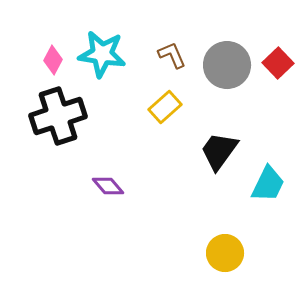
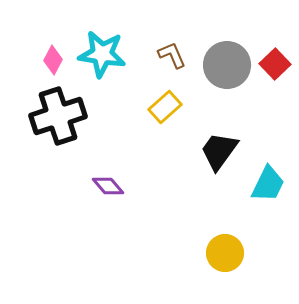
red square: moved 3 px left, 1 px down
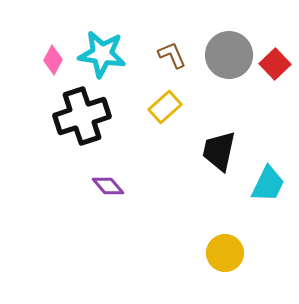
gray circle: moved 2 px right, 10 px up
black cross: moved 24 px right
black trapezoid: rotated 24 degrees counterclockwise
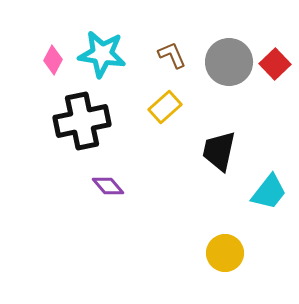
gray circle: moved 7 px down
black cross: moved 5 px down; rotated 6 degrees clockwise
cyan trapezoid: moved 1 px right, 8 px down; rotated 12 degrees clockwise
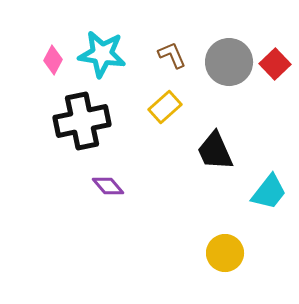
black trapezoid: moved 4 px left; rotated 36 degrees counterclockwise
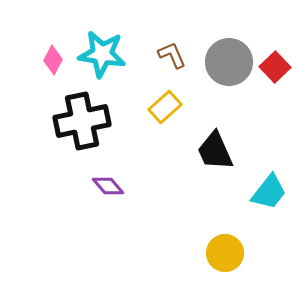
red square: moved 3 px down
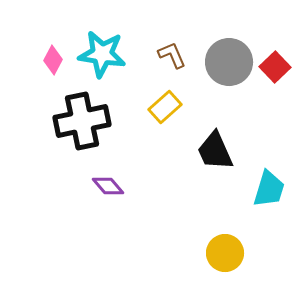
cyan trapezoid: moved 3 px up; rotated 21 degrees counterclockwise
